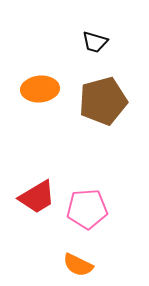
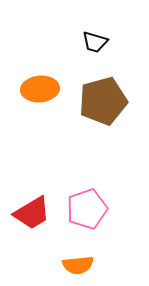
red trapezoid: moved 5 px left, 16 px down
pink pentagon: rotated 15 degrees counterclockwise
orange semicircle: rotated 32 degrees counterclockwise
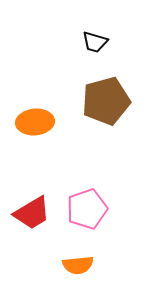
orange ellipse: moved 5 px left, 33 px down
brown pentagon: moved 3 px right
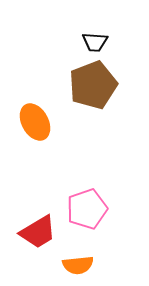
black trapezoid: rotated 12 degrees counterclockwise
brown pentagon: moved 13 px left, 16 px up; rotated 6 degrees counterclockwise
orange ellipse: rotated 66 degrees clockwise
red trapezoid: moved 6 px right, 19 px down
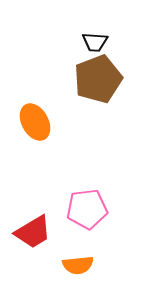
brown pentagon: moved 5 px right, 6 px up
pink pentagon: rotated 12 degrees clockwise
red trapezoid: moved 5 px left
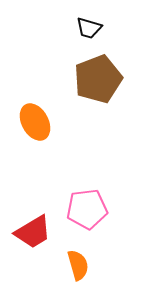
black trapezoid: moved 6 px left, 14 px up; rotated 12 degrees clockwise
orange semicircle: rotated 100 degrees counterclockwise
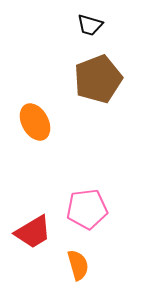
black trapezoid: moved 1 px right, 3 px up
